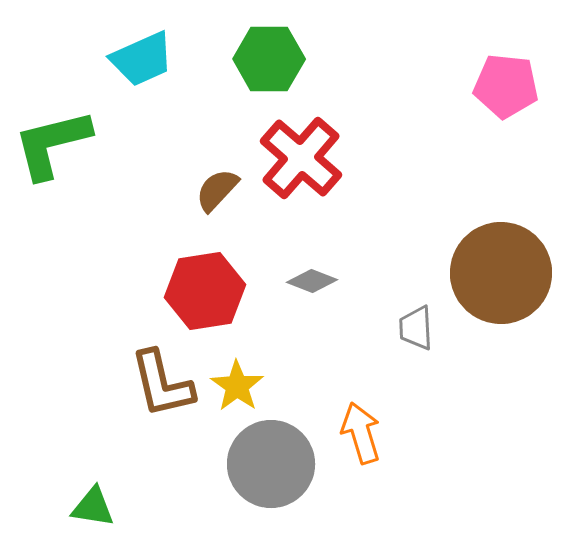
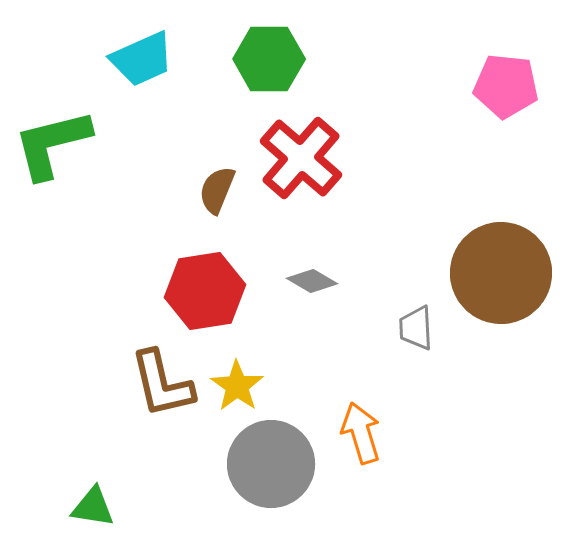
brown semicircle: rotated 21 degrees counterclockwise
gray diamond: rotated 9 degrees clockwise
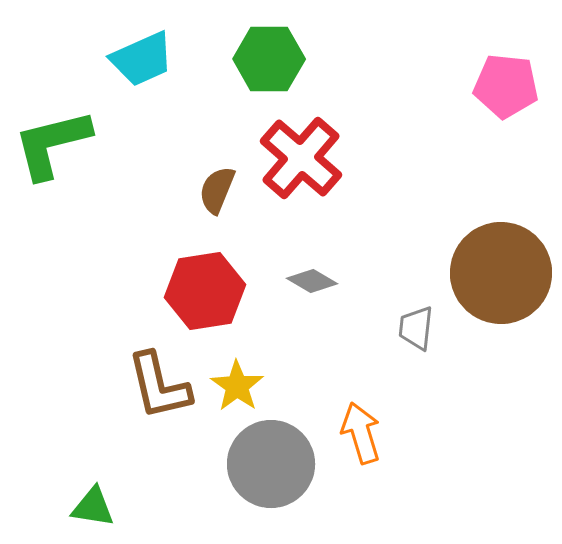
gray trapezoid: rotated 9 degrees clockwise
brown L-shape: moved 3 px left, 2 px down
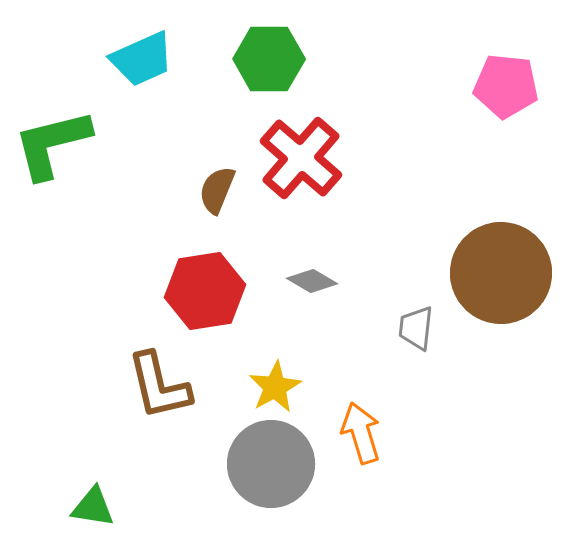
yellow star: moved 38 px right, 1 px down; rotated 8 degrees clockwise
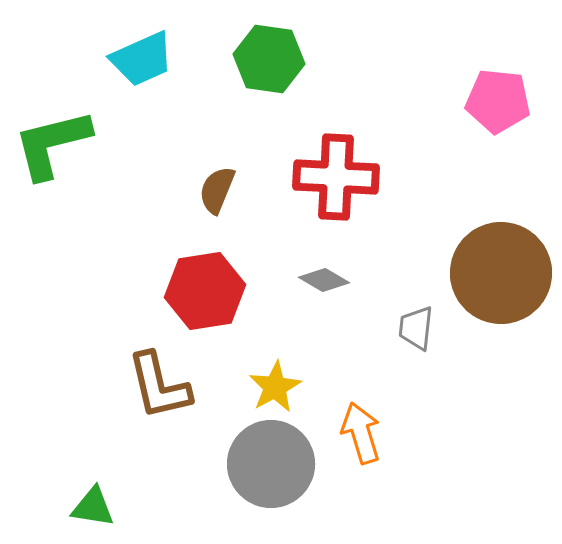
green hexagon: rotated 8 degrees clockwise
pink pentagon: moved 8 px left, 15 px down
red cross: moved 35 px right, 19 px down; rotated 38 degrees counterclockwise
gray diamond: moved 12 px right, 1 px up
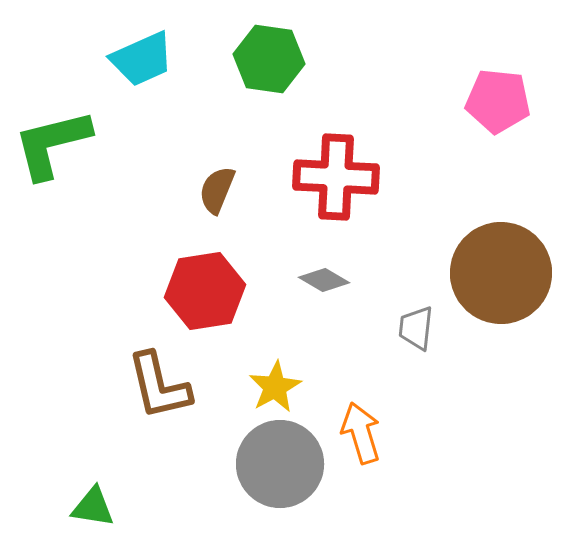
gray circle: moved 9 px right
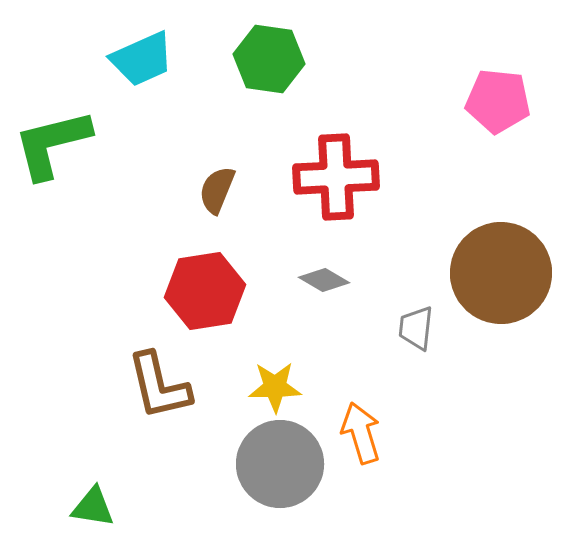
red cross: rotated 6 degrees counterclockwise
yellow star: rotated 28 degrees clockwise
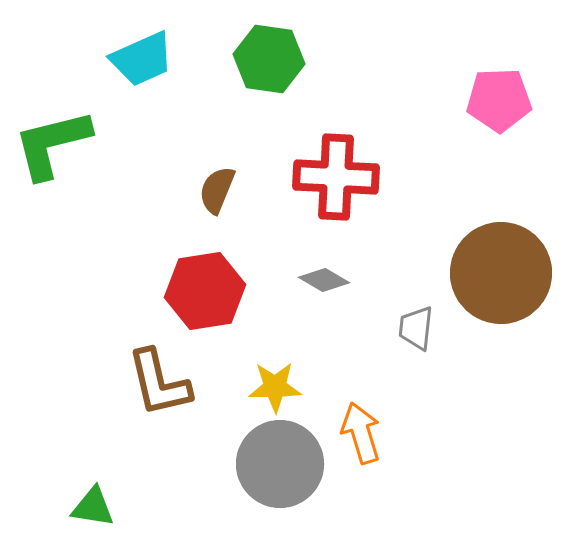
pink pentagon: moved 1 px right, 1 px up; rotated 8 degrees counterclockwise
red cross: rotated 6 degrees clockwise
brown L-shape: moved 3 px up
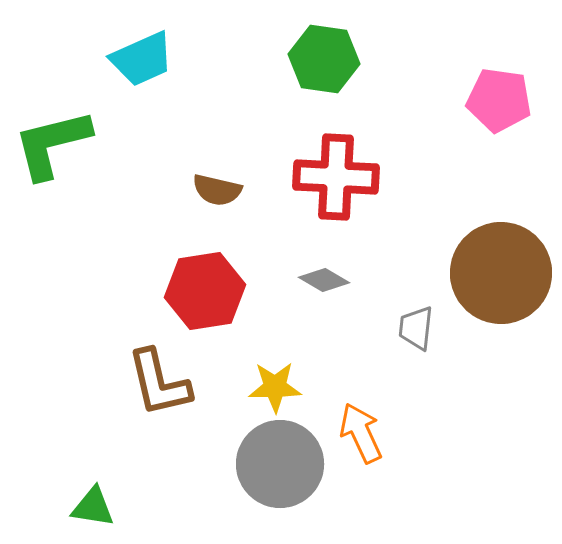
green hexagon: moved 55 px right
pink pentagon: rotated 10 degrees clockwise
brown semicircle: rotated 99 degrees counterclockwise
orange arrow: rotated 8 degrees counterclockwise
